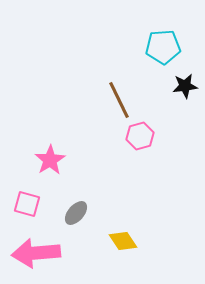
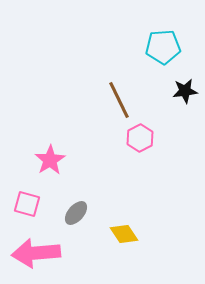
black star: moved 5 px down
pink hexagon: moved 2 px down; rotated 12 degrees counterclockwise
yellow diamond: moved 1 px right, 7 px up
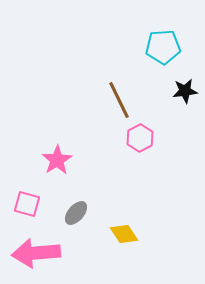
pink star: moved 7 px right
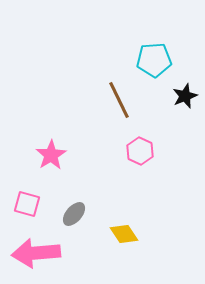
cyan pentagon: moved 9 px left, 13 px down
black star: moved 5 px down; rotated 15 degrees counterclockwise
pink hexagon: moved 13 px down; rotated 8 degrees counterclockwise
pink star: moved 6 px left, 5 px up
gray ellipse: moved 2 px left, 1 px down
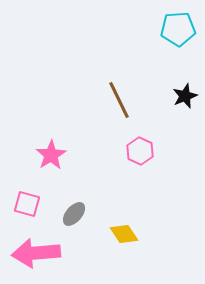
cyan pentagon: moved 24 px right, 31 px up
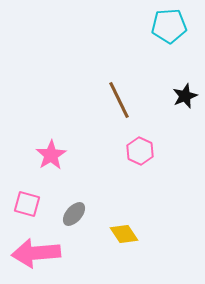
cyan pentagon: moved 9 px left, 3 px up
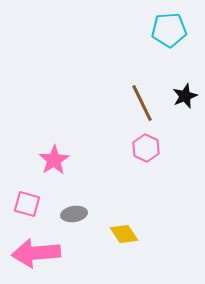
cyan pentagon: moved 4 px down
brown line: moved 23 px right, 3 px down
pink hexagon: moved 6 px right, 3 px up
pink star: moved 3 px right, 5 px down
gray ellipse: rotated 40 degrees clockwise
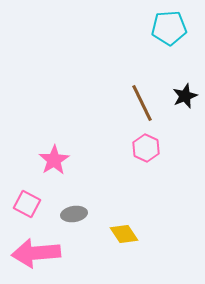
cyan pentagon: moved 2 px up
pink square: rotated 12 degrees clockwise
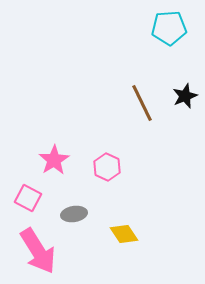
pink hexagon: moved 39 px left, 19 px down
pink square: moved 1 px right, 6 px up
pink arrow: moved 2 px right, 2 px up; rotated 117 degrees counterclockwise
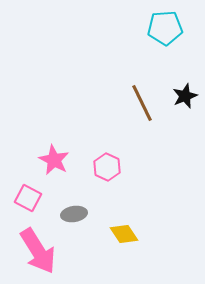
cyan pentagon: moved 4 px left
pink star: rotated 12 degrees counterclockwise
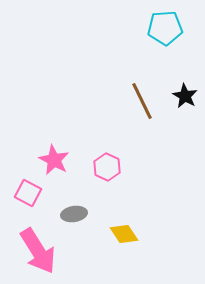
black star: rotated 20 degrees counterclockwise
brown line: moved 2 px up
pink square: moved 5 px up
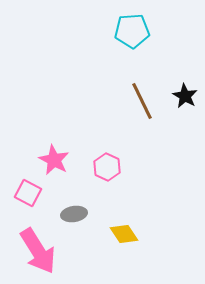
cyan pentagon: moved 33 px left, 3 px down
